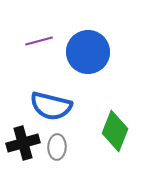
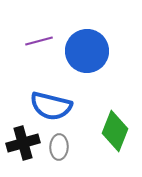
blue circle: moved 1 px left, 1 px up
gray ellipse: moved 2 px right
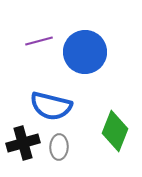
blue circle: moved 2 px left, 1 px down
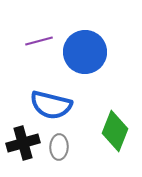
blue semicircle: moved 1 px up
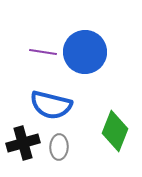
purple line: moved 4 px right, 11 px down; rotated 24 degrees clockwise
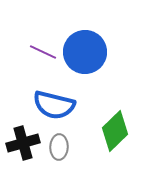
purple line: rotated 16 degrees clockwise
blue semicircle: moved 3 px right
green diamond: rotated 24 degrees clockwise
